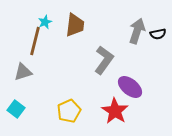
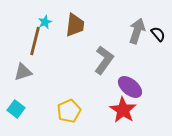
black semicircle: rotated 119 degrees counterclockwise
red star: moved 8 px right, 1 px up
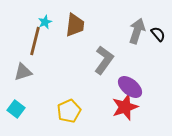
red star: moved 2 px right, 3 px up; rotated 20 degrees clockwise
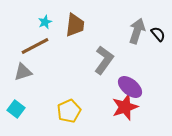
brown line: moved 5 px down; rotated 48 degrees clockwise
